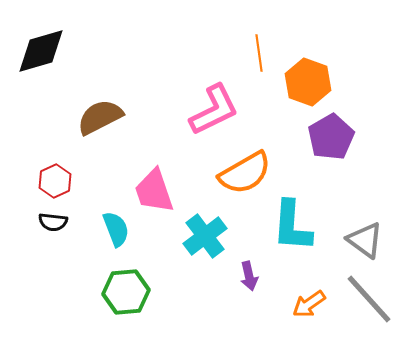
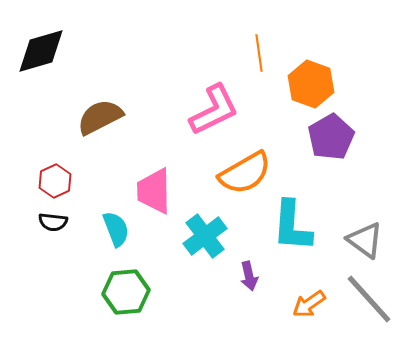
orange hexagon: moved 3 px right, 2 px down
pink trapezoid: rotated 18 degrees clockwise
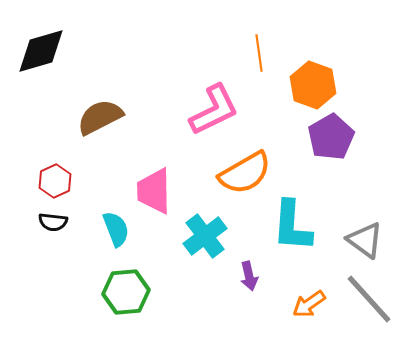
orange hexagon: moved 2 px right, 1 px down
